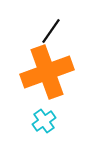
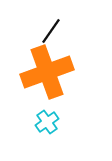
cyan cross: moved 3 px right, 1 px down
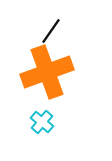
cyan cross: moved 5 px left; rotated 15 degrees counterclockwise
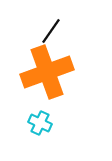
cyan cross: moved 2 px left, 1 px down; rotated 15 degrees counterclockwise
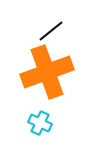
black line: rotated 16 degrees clockwise
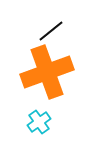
cyan cross: moved 1 px left, 1 px up; rotated 30 degrees clockwise
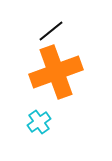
orange cross: moved 9 px right
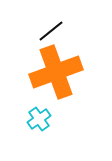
cyan cross: moved 3 px up
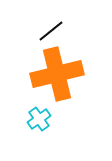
orange cross: moved 1 px right, 2 px down; rotated 6 degrees clockwise
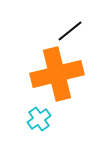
black line: moved 19 px right
